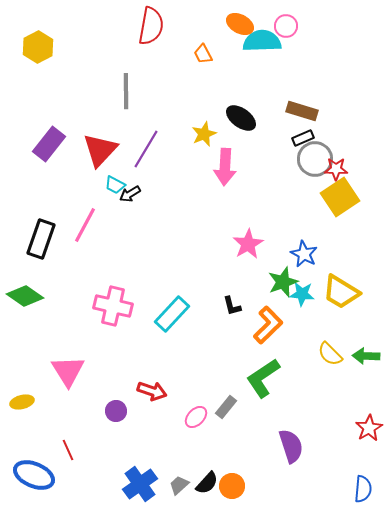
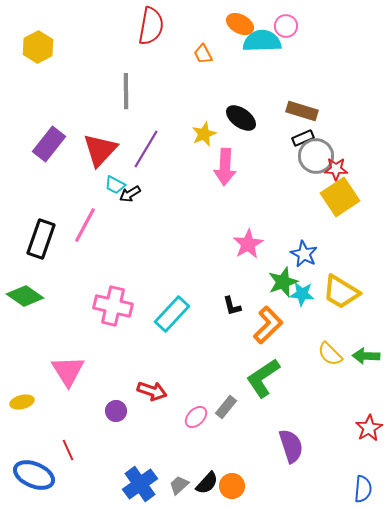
gray circle at (315, 159): moved 1 px right, 3 px up
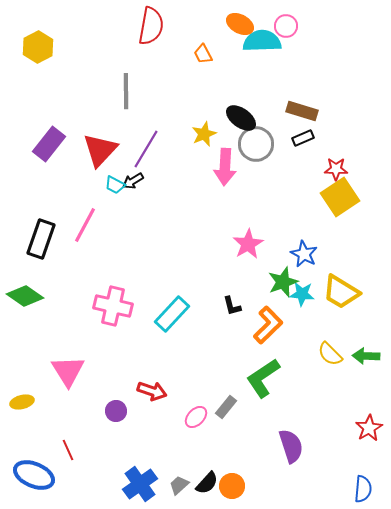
gray circle at (316, 156): moved 60 px left, 12 px up
black arrow at (130, 194): moved 3 px right, 13 px up
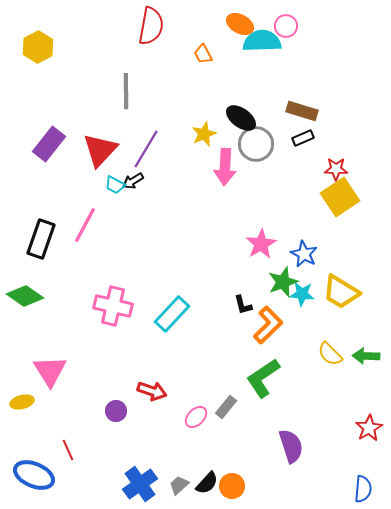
pink star at (248, 244): moved 13 px right
black L-shape at (232, 306): moved 11 px right, 1 px up
pink triangle at (68, 371): moved 18 px left
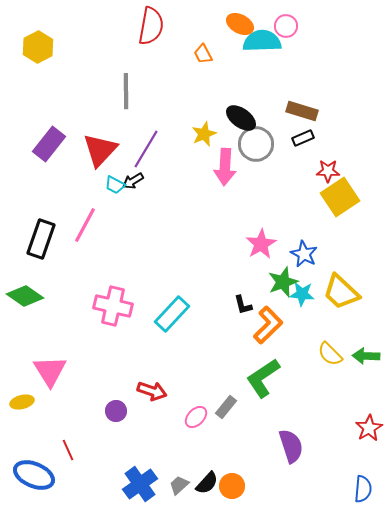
red star at (336, 169): moved 8 px left, 2 px down
yellow trapezoid at (341, 292): rotated 12 degrees clockwise
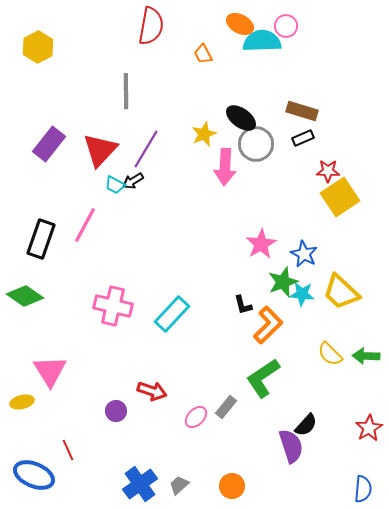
black semicircle at (207, 483): moved 99 px right, 58 px up
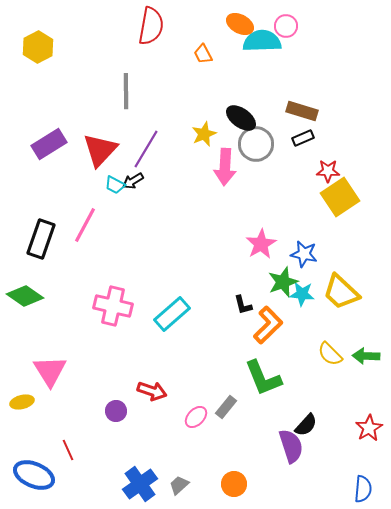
purple rectangle at (49, 144): rotated 20 degrees clockwise
blue star at (304, 254): rotated 16 degrees counterclockwise
cyan rectangle at (172, 314): rotated 6 degrees clockwise
green L-shape at (263, 378): rotated 78 degrees counterclockwise
orange circle at (232, 486): moved 2 px right, 2 px up
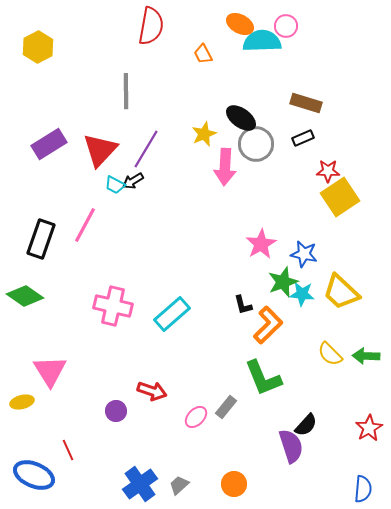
brown rectangle at (302, 111): moved 4 px right, 8 px up
